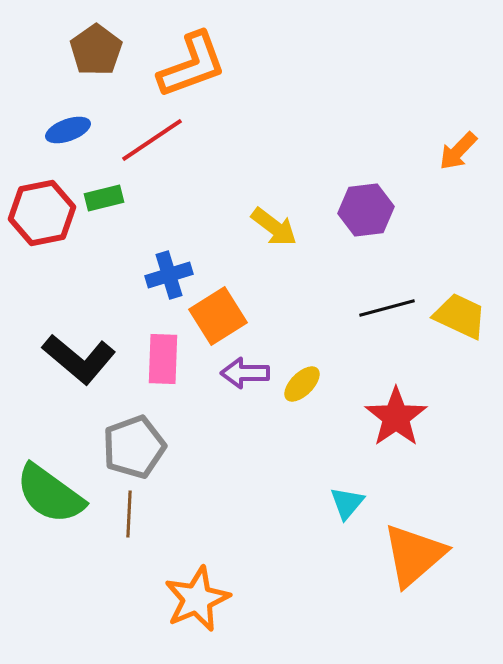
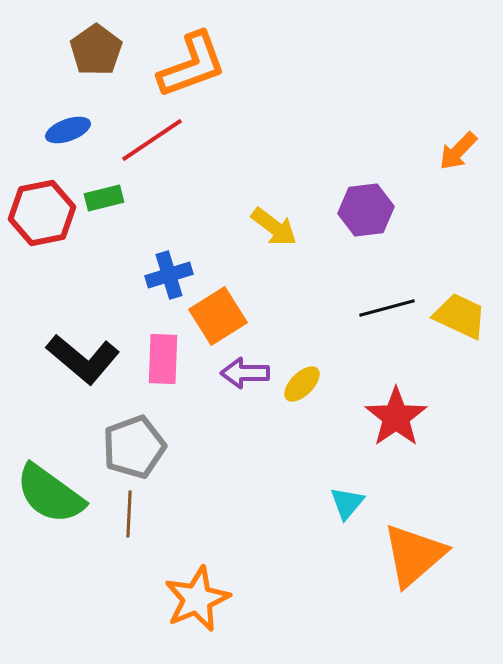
black L-shape: moved 4 px right
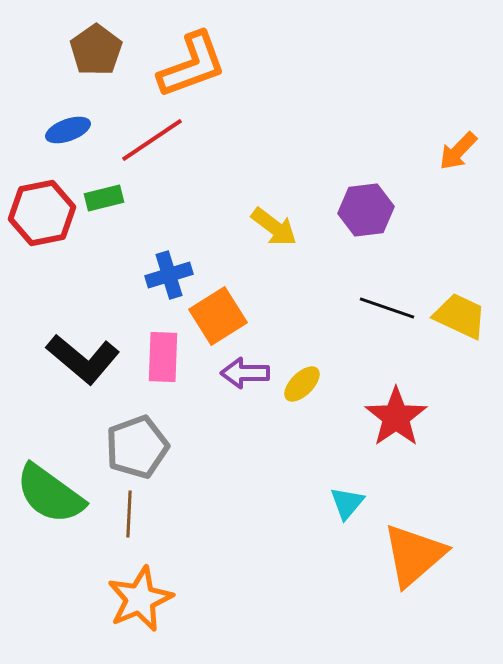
black line: rotated 34 degrees clockwise
pink rectangle: moved 2 px up
gray pentagon: moved 3 px right
orange star: moved 57 px left
